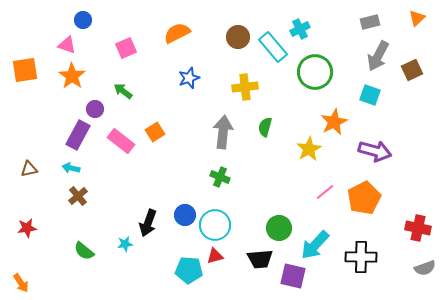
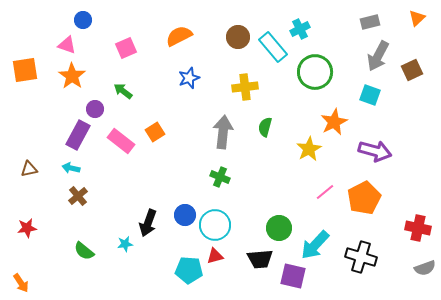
orange semicircle at (177, 33): moved 2 px right, 3 px down
black cross at (361, 257): rotated 16 degrees clockwise
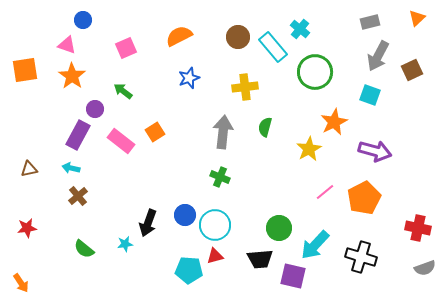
cyan cross at (300, 29): rotated 24 degrees counterclockwise
green semicircle at (84, 251): moved 2 px up
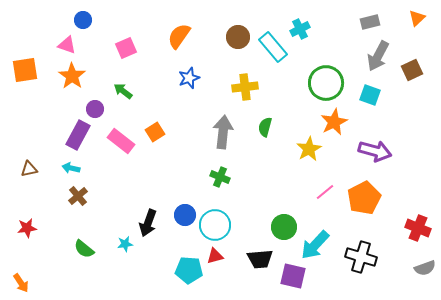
cyan cross at (300, 29): rotated 24 degrees clockwise
orange semicircle at (179, 36): rotated 28 degrees counterclockwise
green circle at (315, 72): moved 11 px right, 11 px down
green circle at (279, 228): moved 5 px right, 1 px up
red cross at (418, 228): rotated 10 degrees clockwise
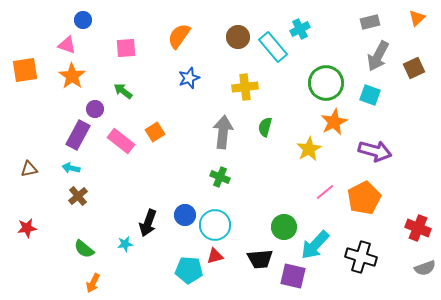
pink square at (126, 48): rotated 20 degrees clockwise
brown square at (412, 70): moved 2 px right, 2 px up
orange arrow at (21, 283): moved 72 px right; rotated 60 degrees clockwise
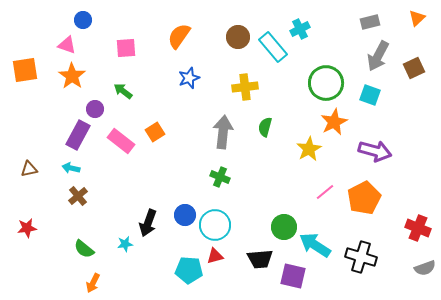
cyan arrow at (315, 245): rotated 80 degrees clockwise
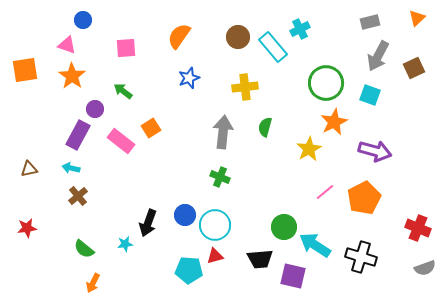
orange square at (155, 132): moved 4 px left, 4 px up
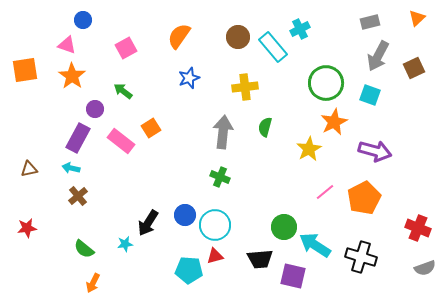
pink square at (126, 48): rotated 25 degrees counterclockwise
purple rectangle at (78, 135): moved 3 px down
black arrow at (148, 223): rotated 12 degrees clockwise
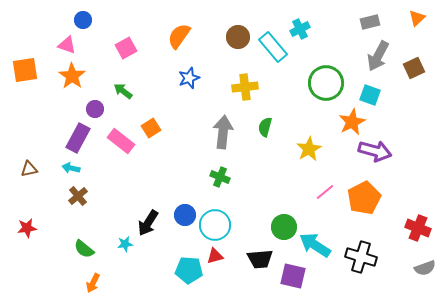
orange star at (334, 122): moved 18 px right
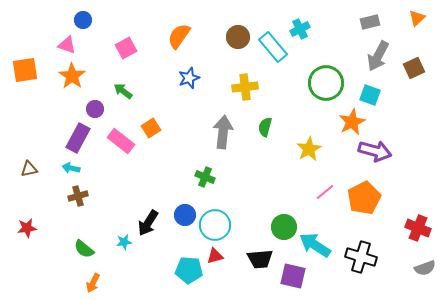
green cross at (220, 177): moved 15 px left
brown cross at (78, 196): rotated 24 degrees clockwise
cyan star at (125, 244): moved 1 px left, 2 px up
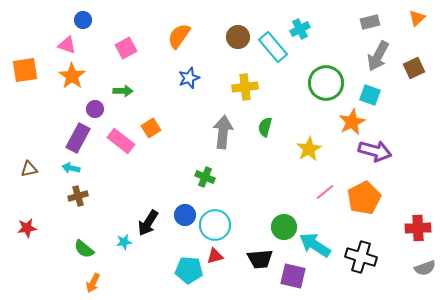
green arrow at (123, 91): rotated 144 degrees clockwise
red cross at (418, 228): rotated 25 degrees counterclockwise
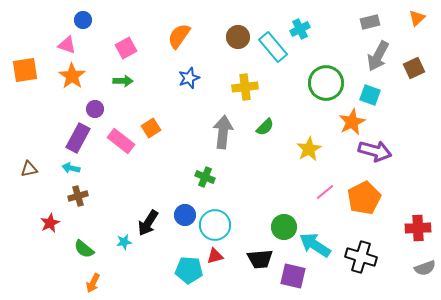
green arrow at (123, 91): moved 10 px up
green semicircle at (265, 127): rotated 150 degrees counterclockwise
red star at (27, 228): moved 23 px right, 5 px up; rotated 18 degrees counterclockwise
